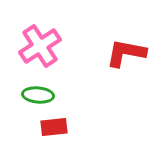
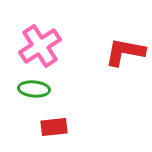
red L-shape: moved 1 px left, 1 px up
green ellipse: moved 4 px left, 6 px up
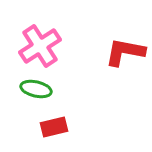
green ellipse: moved 2 px right; rotated 8 degrees clockwise
red rectangle: rotated 8 degrees counterclockwise
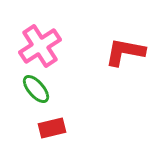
green ellipse: rotated 36 degrees clockwise
red rectangle: moved 2 px left, 1 px down
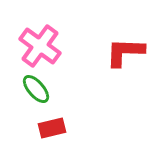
pink cross: rotated 21 degrees counterclockwise
red L-shape: rotated 9 degrees counterclockwise
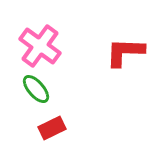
red rectangle: rotated 12 degrees counterclockwise
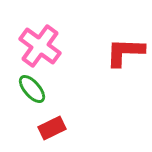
green ellipse: moved 4 px left
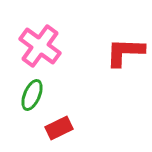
green ellipse: moved 6 px down; rotated 64 degrees clockwise
red rectangle: moved 7 px right
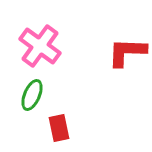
red L-shape: moved 2 px right
red rectangle: rotated 76 degrees counterclockwise
